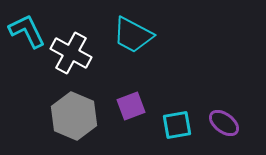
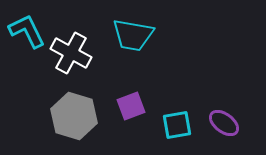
cyan trapezoid: rotated 18 degrees counterclockwise
gray hexagon: rotated 6 degrees counterclockwise
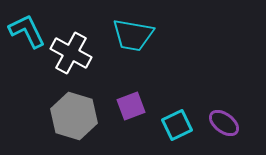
cyan square: rotated 16 degrees counterclockwise
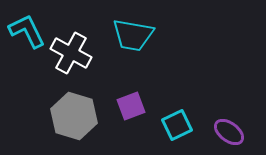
purple ellipse: moved 5 px right, 9 px down
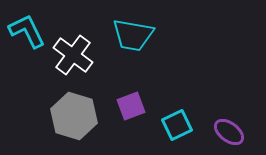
white cross: moved 2 px right, 2 px down; rotated 9 degrees clockwise
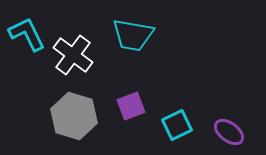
cyan L-shape: moved 3 px down
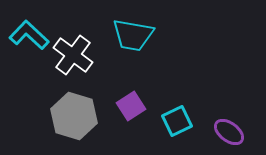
cyan L-shape: moved 2 px right, 1 px down; rotated 21 degrees counterclockwise
purple square: rotated 12 degrees counterclockwise
cyan square: moved 4 px up
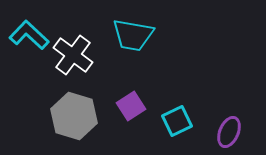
purple ellipse: rotated 76 degrees clockwise
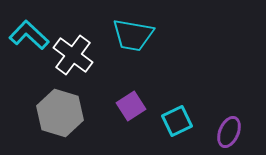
gray hexagon: moved 14 px left, 3 px up
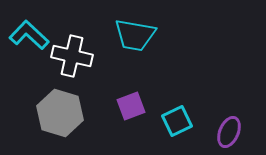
cyan trapezoid: moved 2 px right
white cross: moved 1 px left, 1 px down; rotated 24 degrees counterclockwise
purple square: rotated 12 degrees clockwise
